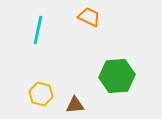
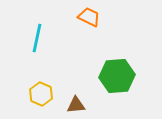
cyan line: moved 1 px left, 8 px down
yellow hexagon: rotated 10 degrees clockwise
brown triangle: moved 1 px right
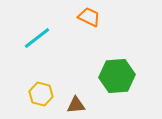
cyan line: rotated 40 degrees clockwise
yellow hexagon: rotated 10 degrees counterclockwise
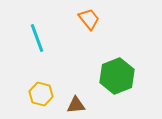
orange trapezoid: moved 2 px down; rotated 25 degrees clockwise
cyan line: rotated 72 degrees counterclockwise
green hexagon: rotated 16 degrees counterclockwise
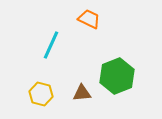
orange trapezoid: rotated 25 degrees counterclockwise
cyan line: moved 14 px right, 7 px down; rotated 44 degrees clockwise
brown triangle: moved 6 px right, 12 px up
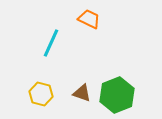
cyan line: moved 2 px up
green hexagon: moved 19 px down
brown triangle: rotated 24 degrees clockwise
